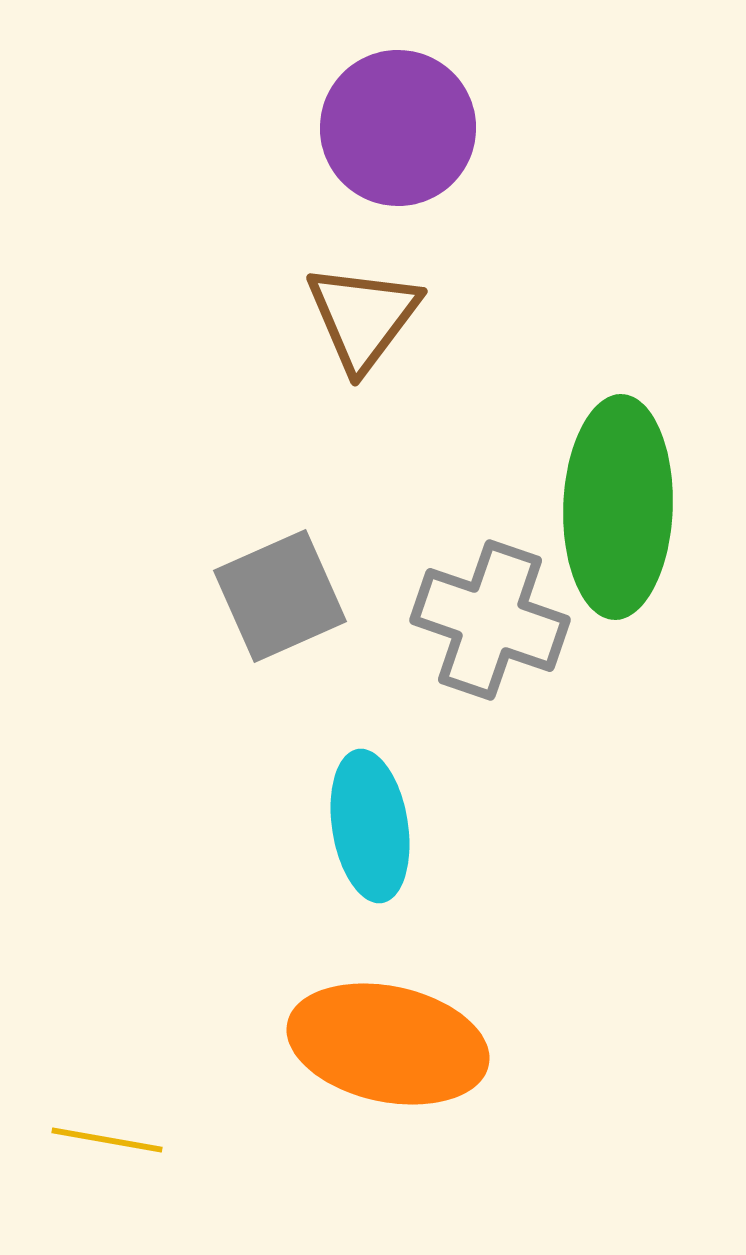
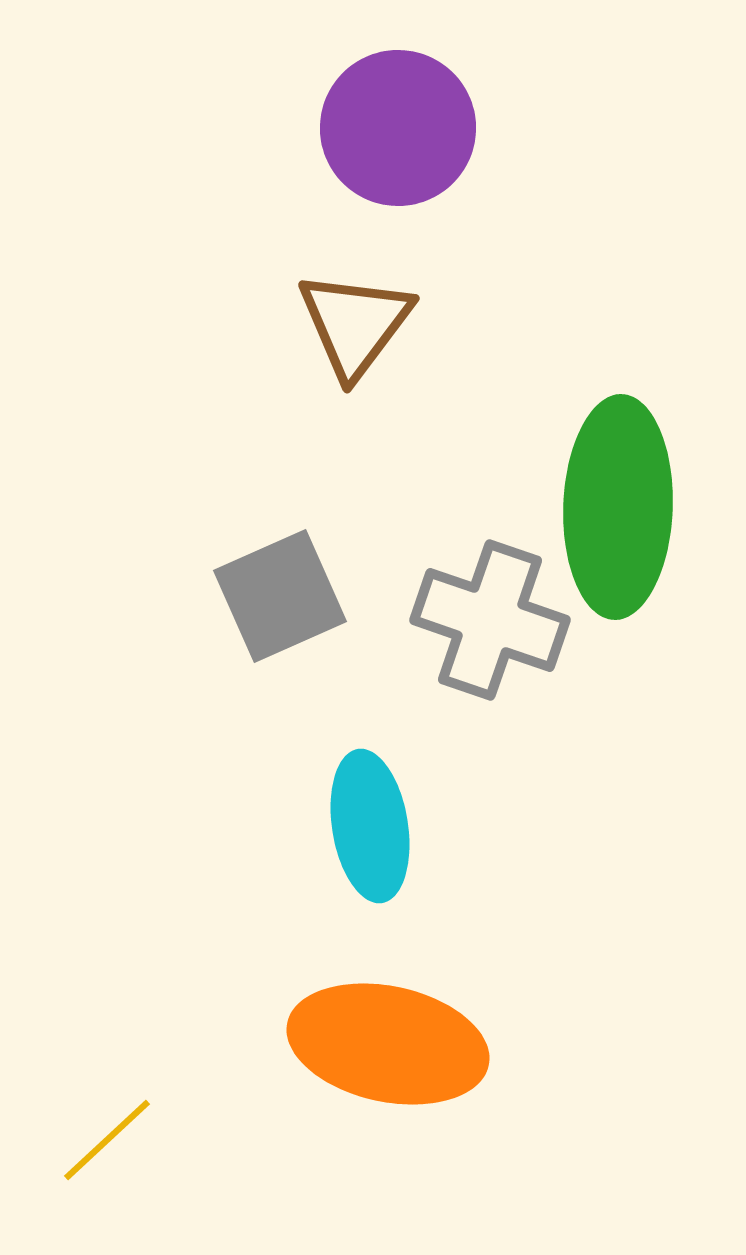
brown triangle: moved 8 px left, 7 px down
yellow line: rotated 53 degrees counterclockwise
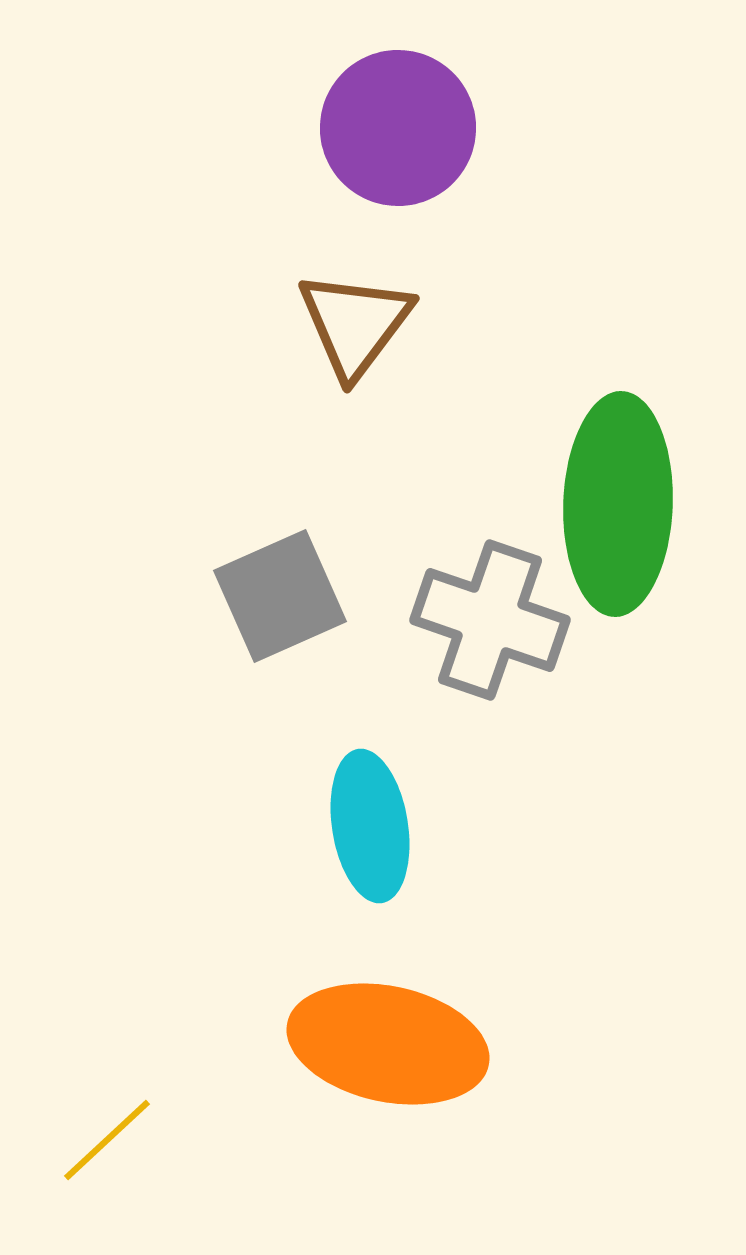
green ellipse: moved 3 px up
